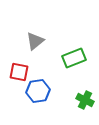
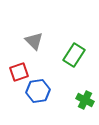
gray triangle: moved 1 px left; rotated 36 degrees counterclockwise
green rectangle: moved 3 px up; rotated 35 degrees counterclockwise
red square: rotated 30 degrees counterclockwise
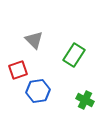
gray triangle: moved 1 px up
red square: moved 1 px left, 2 px up
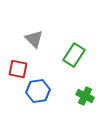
gray triangle: moved 1 px up
red square: moved 1 px up; rotated 30 degrees clockwise
green cross: moved 4 px up
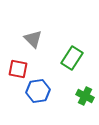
gray triangle: moved 1 px left
green rectangle: moved 2 px left, 3 px down
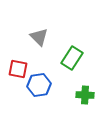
gray triangle: moved 6 px right, 2 px up
blue hexagon: moved 1 px right, 6 px up
green cross: moved 1 px up; rotated 24 degrees counterclockwise
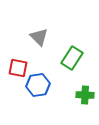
red square: moved 1 px up
blue hexagon: moved 1 px left
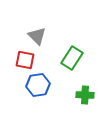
gray triangle: moved 2 px left, 1 px up
red square: moved 7 px right, 8 px up
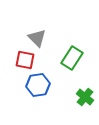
gray triangle: moved 2 px down
green cross: moved 2 px down; rotated 36 degrees clockwise
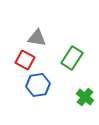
gray triangle: rotated 36 degrees counterclockwise
red square: rotated 18 degrees clockwise
